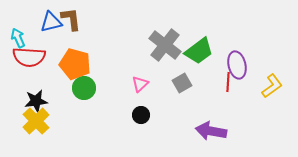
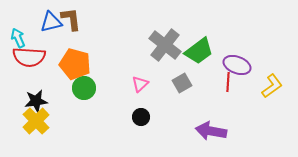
purple ellipse: rotated 56 degrees counterclockwise
black circle: moved 2 px down
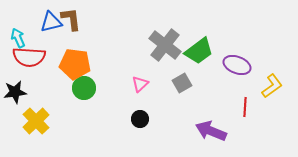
orange pentagon: rotated 8 degrees counterclockwise
red line: moved 17 px right, 25 px down
black star: moved 21 px left, 9 px up
black circle: moved 1 px left, 2 px down
purple arrow: rotated 12 degrees clockwise
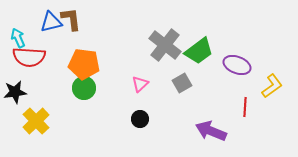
orange pentagon: moved 9 px right
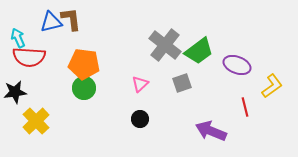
gray square: rotated 12 degrees clockwise
red line: rotated 18 degrees counterclockwise
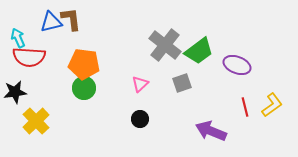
yellow L-shape: moved 19 px down
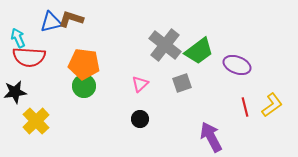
brown L-shape: rotated 65 degrees counterclockwise
green circle: moved 2 px up
purple arrow: moved 6 px down; rotated 40 degrees clockwise
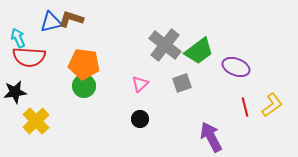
purple ellipse: moved 1 px left, 2 px down
